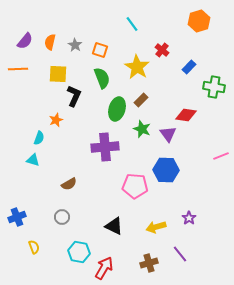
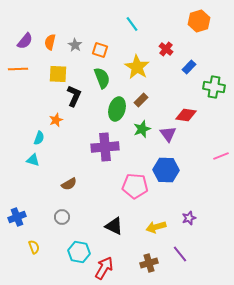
red cross: moved 4 px right, 1 px up
green star: rotated 30 degrees clockwise
purple star: rotated 16 degrees clockwise
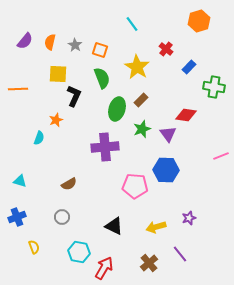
orange line: moved 20 px down
cyan triangle: moved 13 px left, 21 px down
brown cross: rotated 24 degrees counterclockwise
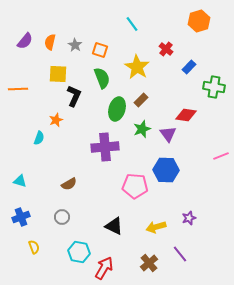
blue cross: moved 4 px right
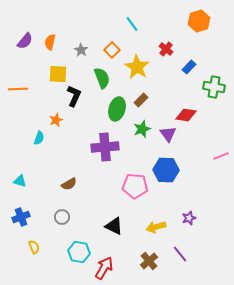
gray star: moved 6 px right, 5 px down
orange square: moved 12 px right; rotated 28 degrees clockwise
brown cross: moved 2 px up
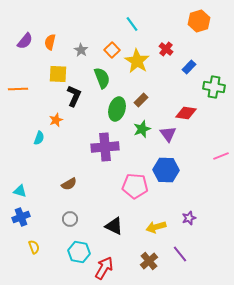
yellow star: moved 6 px up
red diamond: moved 2 px up
cyan triangle: moved 10 px down
gray circle: moved 8 px right, 2 px down
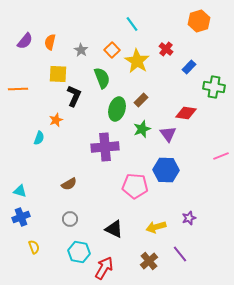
black triangle: moved 3 px down
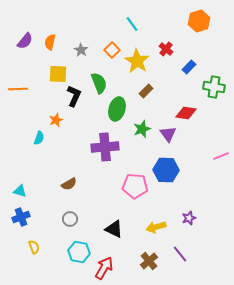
green semicircle: moved 3 px left, 5 px down
brown rectangle: moved 5 px right, 9 px up
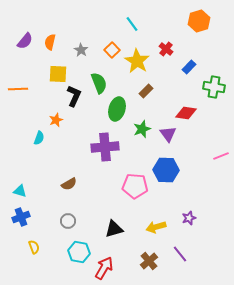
gray circle: moved 2 px left, 2 px down
black triangle: rotated 42 degrees counterclockwise
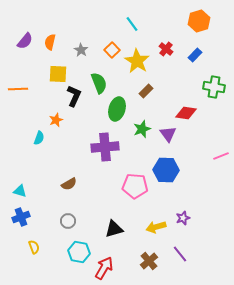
blue rectangle: moved 6 px right, 12 px up
purple star: moved 6 px left
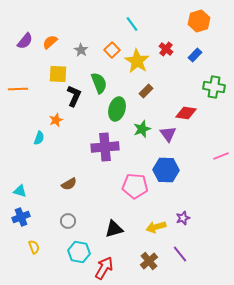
orange semicircle: rotated 35 degrees clockwise
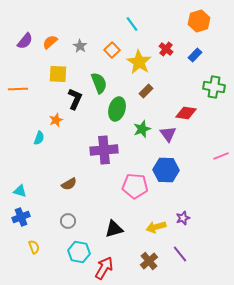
gray star: moved 1 px left, 4 px up
yellow star: moved 2 px right, 1 px down
black L-shape: moved 1 px right, 3 px down
purple cross: moved 1 px left, 3 px down
